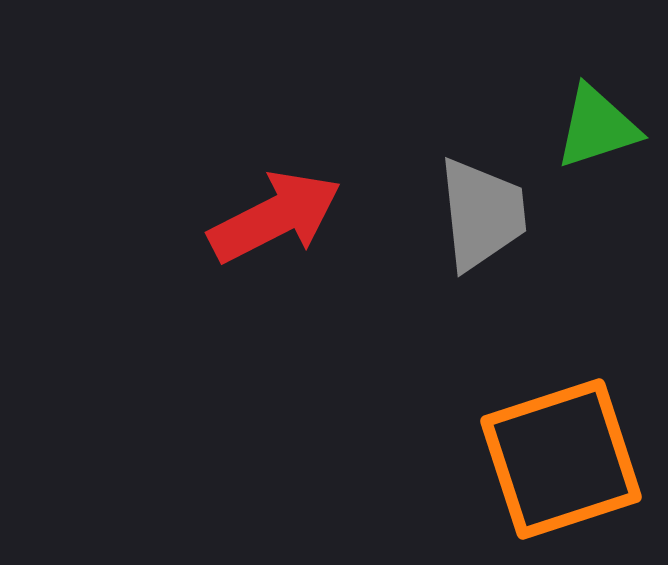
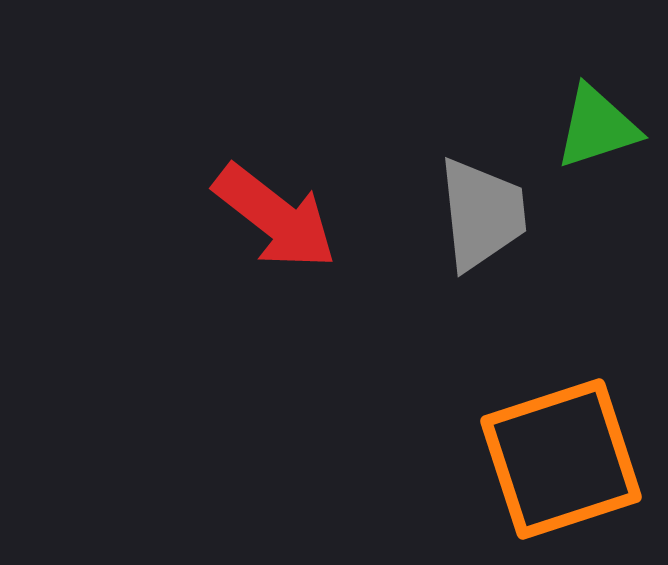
red arrow: rotated 65 degrees clockwise
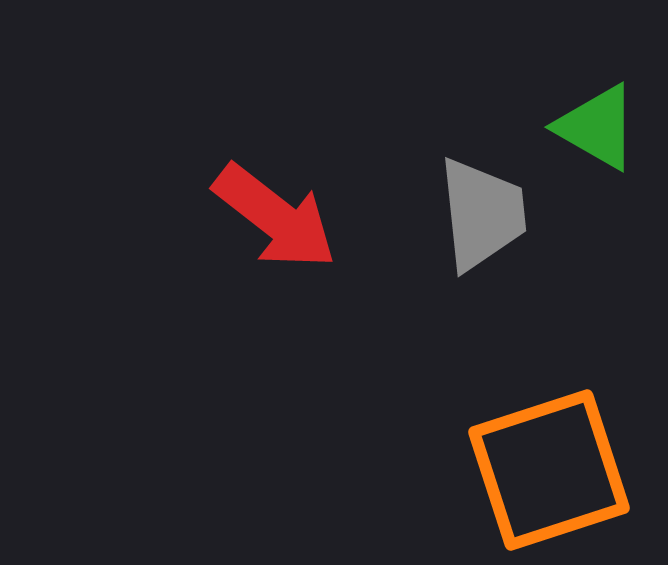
green triangle: rotated 48 degrees clockwise
orange square: moved 12 px left, 11 px down
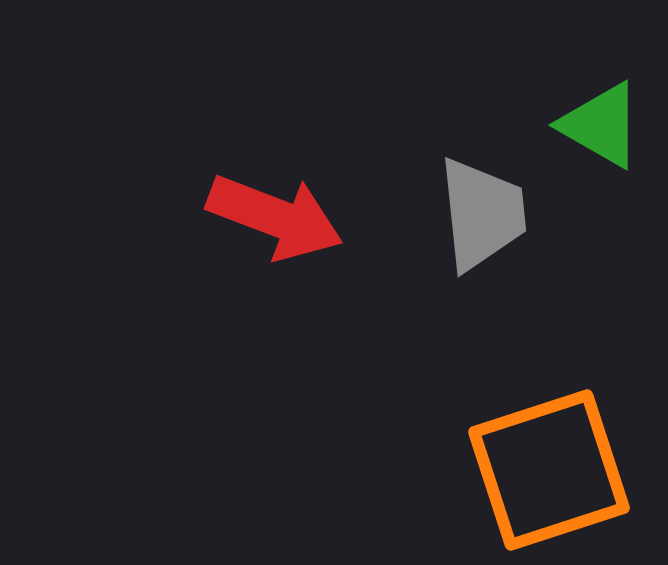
green triangle: moved 4 px right, 2 px up
red arrow: rotated 17 degrees counterclockwise
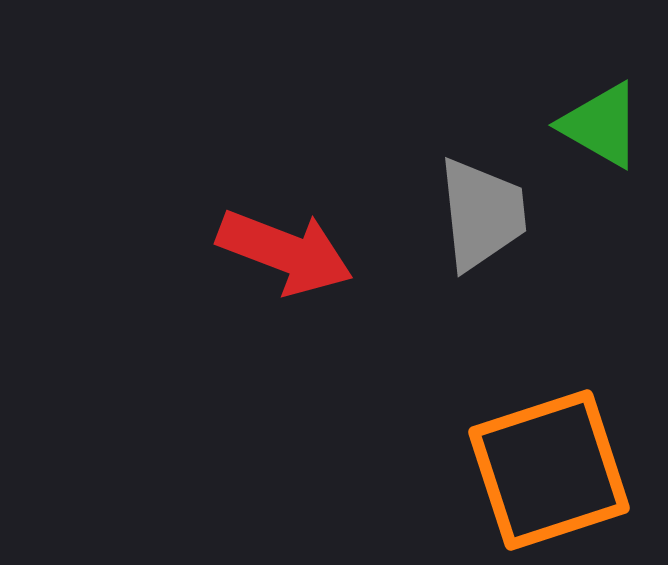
red arrow: moved 10 px right, 35 px down
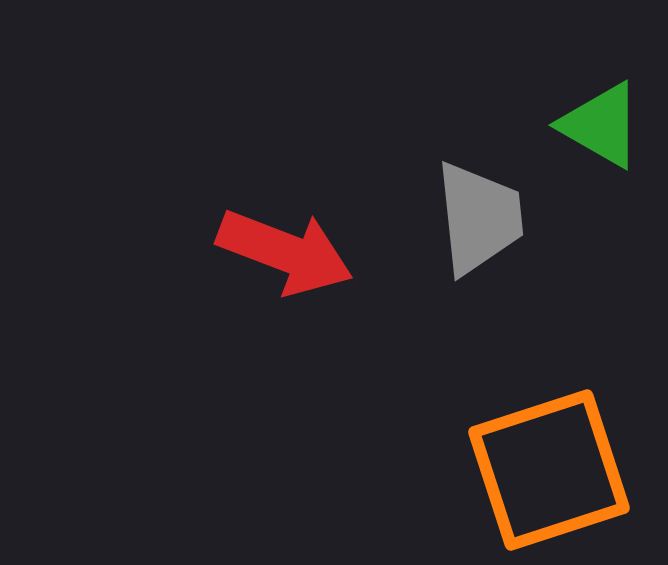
gray trapezoid: moved 3 px left, 4 px down
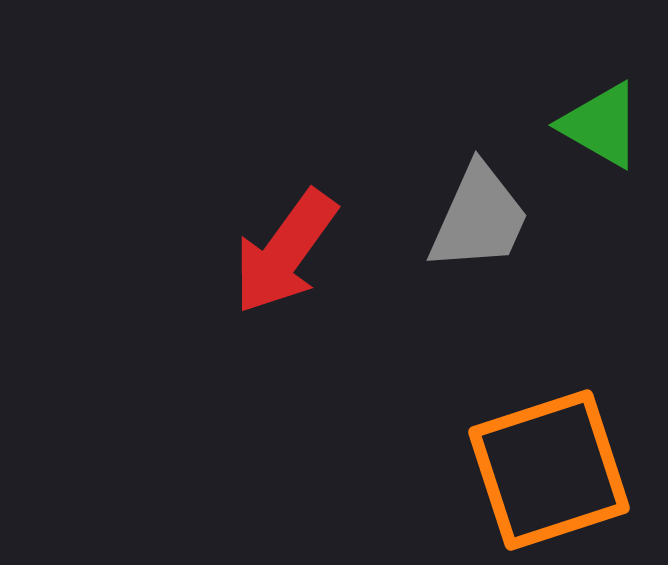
gray trapezoid: rotated 30 degrees clockwise
red arrow: rotated 105 degrees clockwise
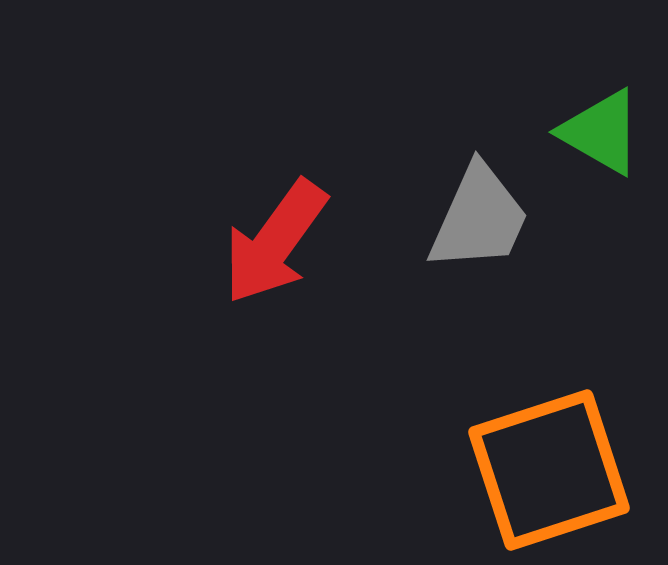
green triangle: moved 7 px down
red arrow: moved 10 px left, 10 px up
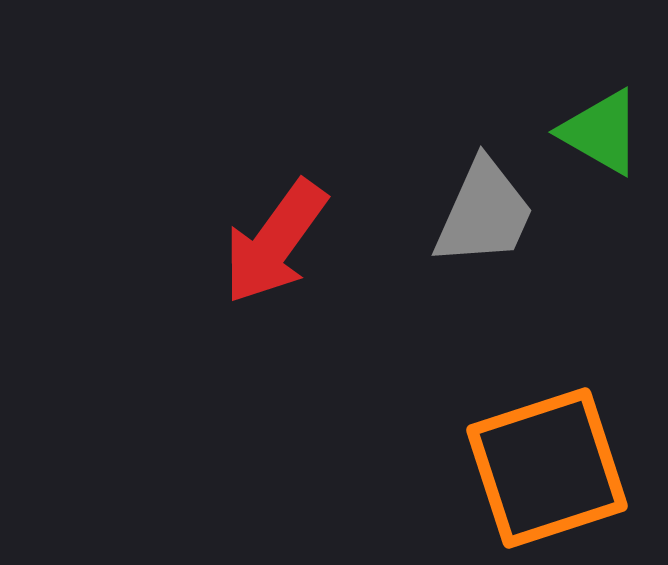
gray trapezoid: moved 5 px right, 5 px up
orange square: moved 2 px left, 2 px up
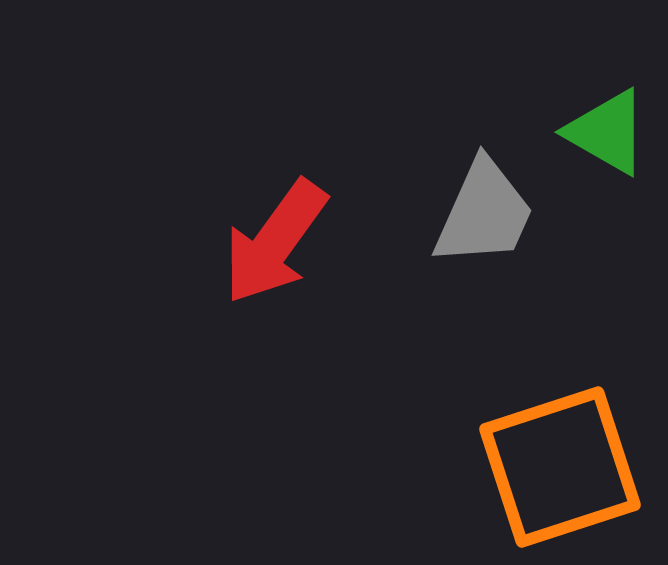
green triangle: moved 6 px right
orange square: moved 13 px right, 1 px up
